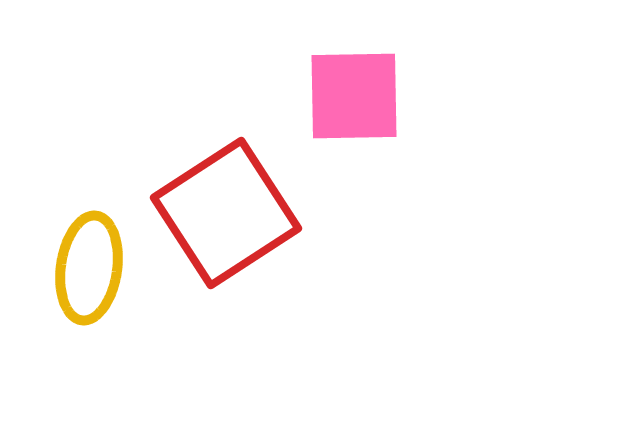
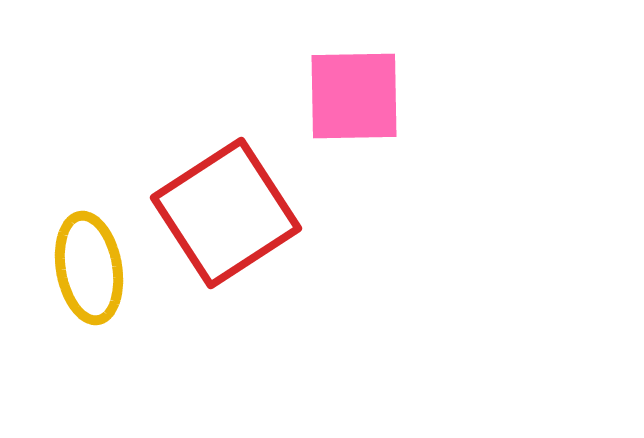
yellow ellipse: rotated 18 degrees counterclockwise
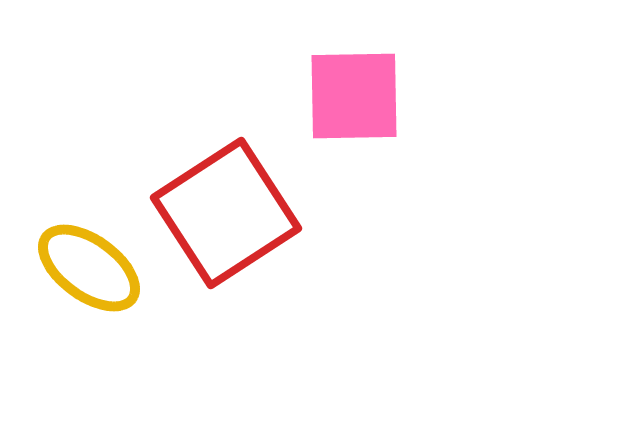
yellow ellipse: rotated 44 degrees counterclockwise
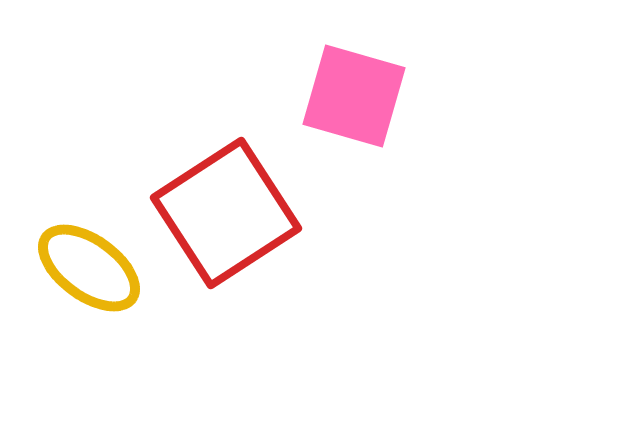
pink square: rotated 17 degrees clockwise
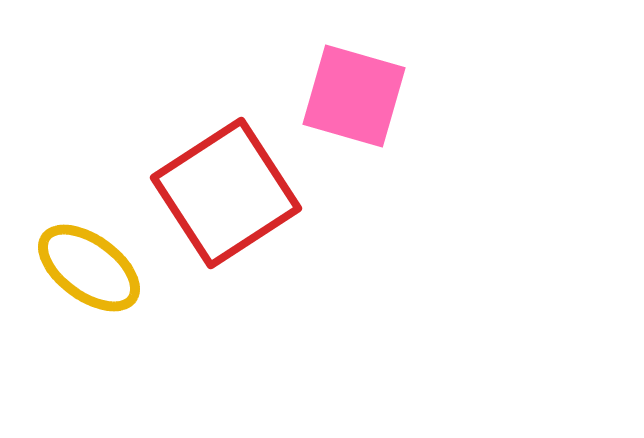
red square: moved 20 px up
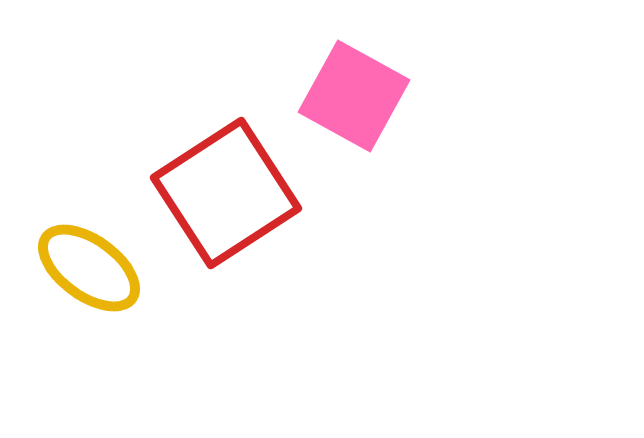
pink square: rotated 13 degrees clockwise
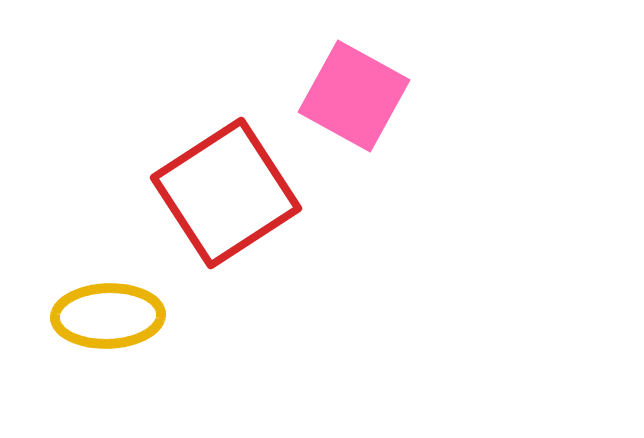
yellow ellipse: moved 19 px right, 48 px down; rotated 38 degrees counterclockwise
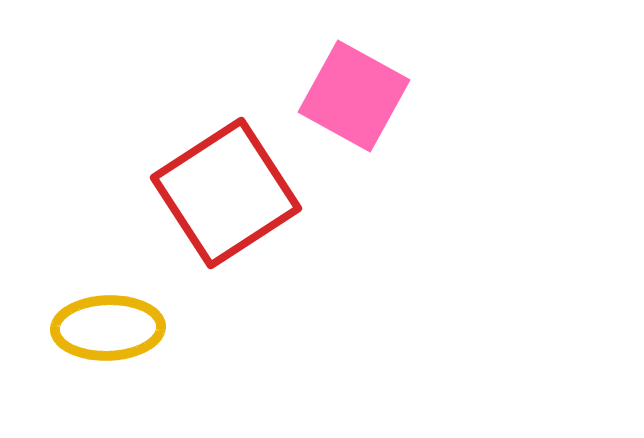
yellow ellipse: moved 12 px down
